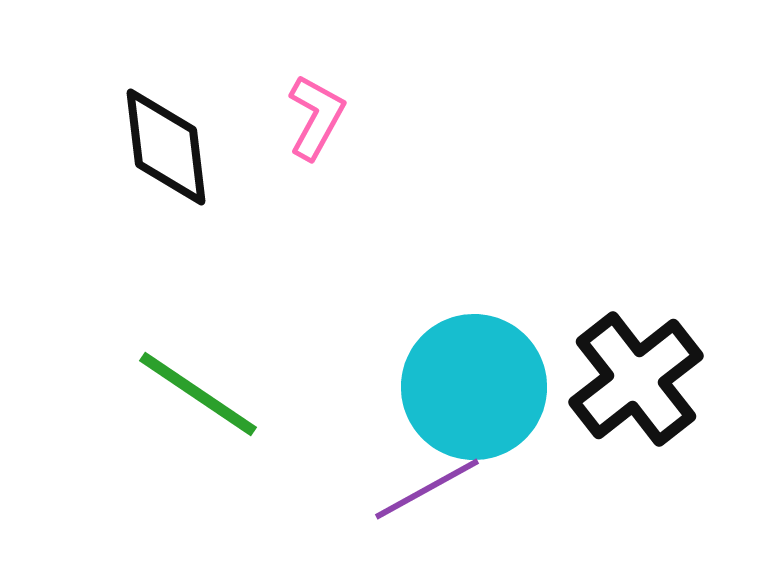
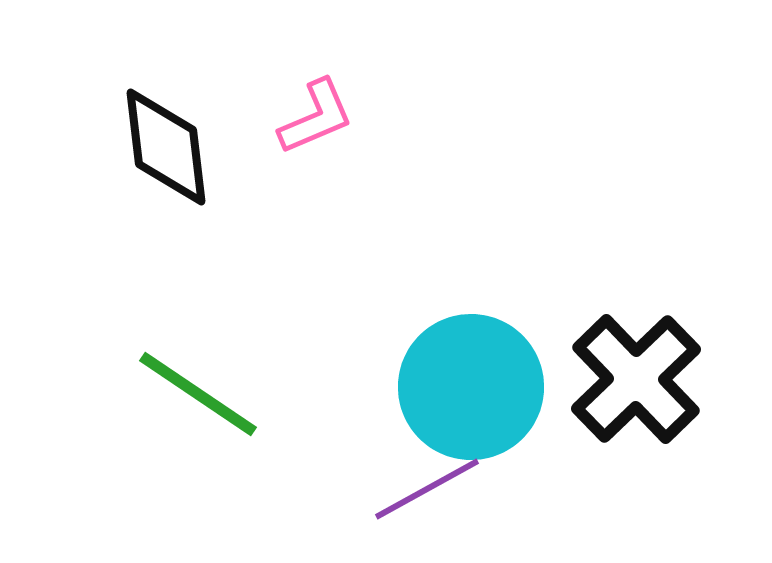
pink L-shape: rotated 38 degrees clockwise
black cross: rotated 6 degrees counterclockwise
cyan circle: moved 3 px left
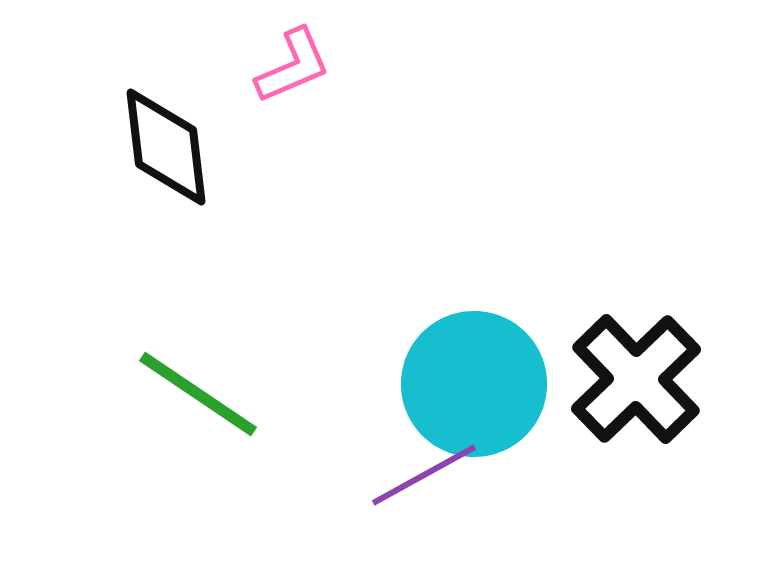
pink L-shape: moved 23 px left, 51 px up
cyan circle: moved 3 px right, 3 px up
purple line: moved 3 px left, 14 px up
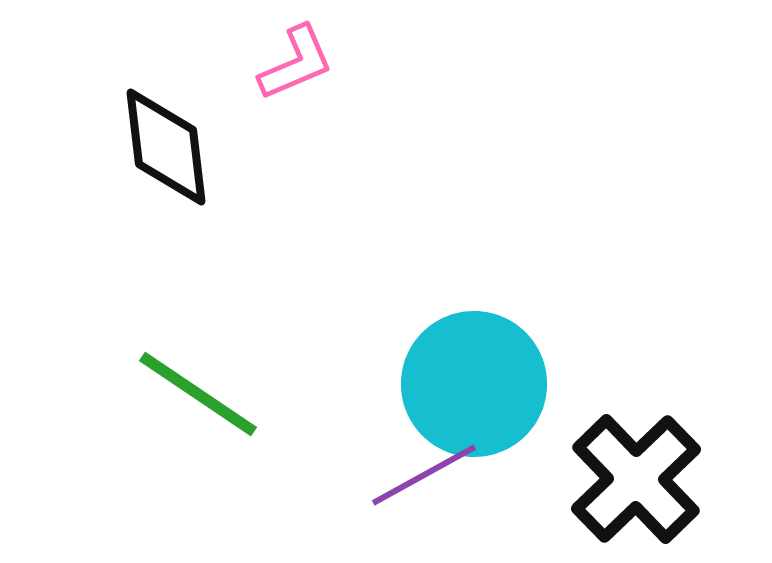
pink L-shape: moved 3 px right, 3 px up
black cross: moved 100 px down
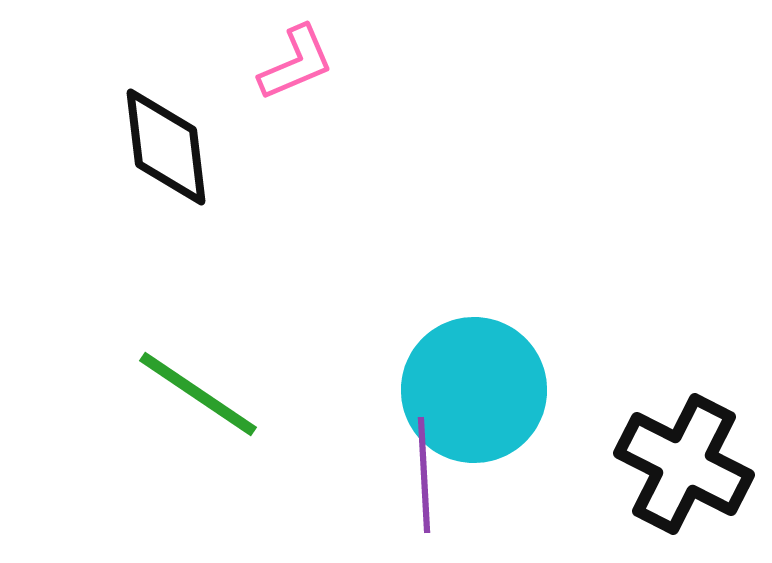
cyan circle: moved 6 px down
purple line: rotated 64 degrees counterclockwise
black cross: moved 48 px right, 15 px up; rotated 19 degrees counterclockwise
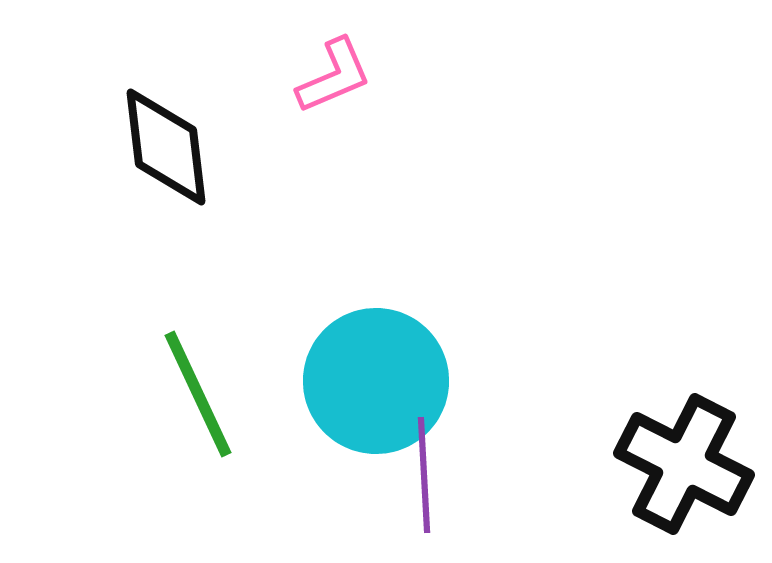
pink L-shape: moved 38 px right, 13 px down
cyan circle: moved 98 px left, 9 px up
green line: rotated 31 degrees clockwise
